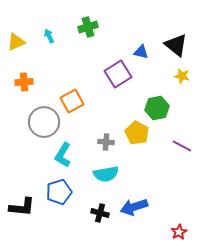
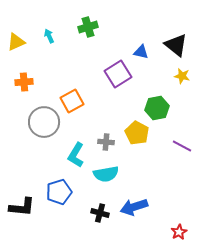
cyan L-shape: moved 13 px right
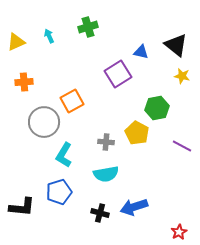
cyan L-shape: moved 12 px left
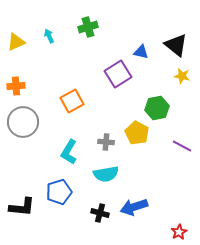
orange cross: moved 8 px left, 4 px down
gray circle: moved 21 px left
cyan L-shape: moved 5 px right, 3 px up
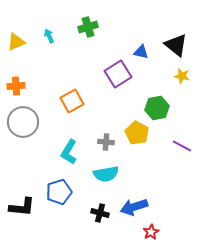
red star: moved 28 px left
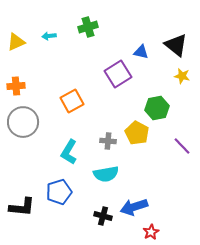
cyan arrow: rotated 72 degrees counterclockwise
gray cross: moved 2 px right, 1 px up
purple line: rotated 18 degrees clockwise
black cross: moved 3 px right, 3 px down
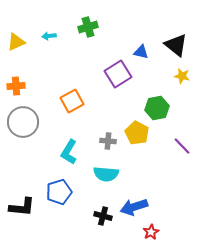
cyan semicircle: rotated 15 degrees clockwise
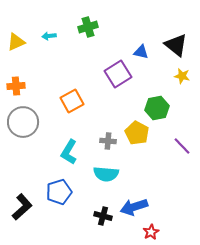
black L-shape: rotated 48 degrees counterclockwise
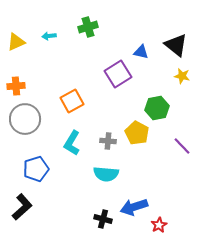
gray circle: moved 2 px right, 3 px up
cyan L-shape: moved 3 px right, 9 px up
blue pentagon: moved 23 px left, 23 px up
black cross: moved 3 px down
red star: moved 8 px right, 7 px up
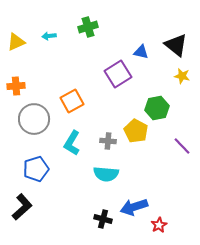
gray circle: moved 9 px right
yellow pentagon: moved 1 px left, 2 px up
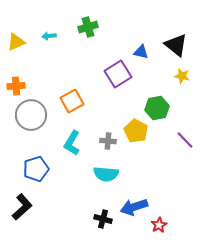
gray circle: moved 3 px left, 4 px up
purple line: moved 3 px right, 6 px up
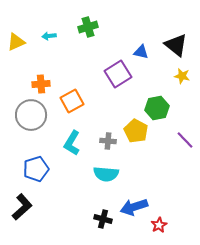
orange cross: moved 25 px right, 2 px up
